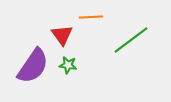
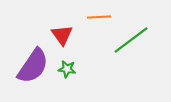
orange line: moved 8 px right
green star: moved 1 px left, 4 px down
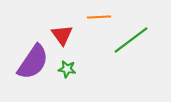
purple semicircle: moved 4 px up
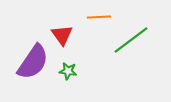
green star: moved 1 px right, 2 px down
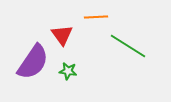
orange line: moved 3 px left
green line: moved 3 px left, 6 px down; rotated 69 degrees clockwise
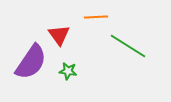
red triangle: moved 3 px left
purple semicircle: moved 2 px left
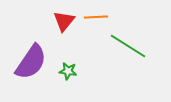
red triangle: moved 5 px right, 14 px up; rotated 15 degrees clockwise
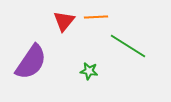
green star: moved 21 px right
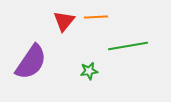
green line: rotated 42 degrees counterclockwise
green star: rotated 18 degrees counterclockwise
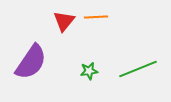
green line: moved 10 px right, 23 px down; rotated 12 degrees counterclockwise
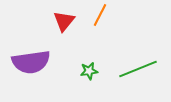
orange line: moved 4 px right, 2 px up; rotated 60 degrees counterclockwise
purple semicircle: rotated 48 degrees clockwise
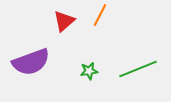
red triangle: rotated 10 degrees clockwise
purple semicircle: rotated 12 degrees counterclockwise
